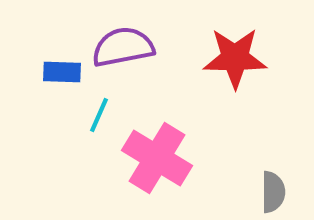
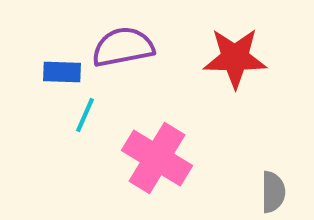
cyan line: moved 14 px left
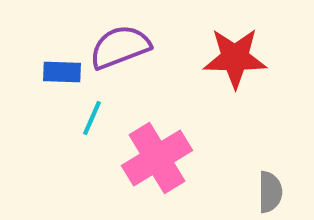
purple semicircle: moved 3 px left; rotated 10 degrees counterclockwise
cyan line: moved 7 px right, 3 px down
pink cross: rotated 28 degrees clockwise
gray semicircle: moved 3 px left
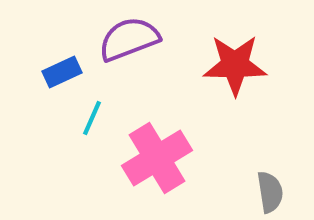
purple semicircle: moved 9 px right, 8 px up
red star: moved 7 px down
blue rectangle: rotated 27 degrees counterclockwise
gray semicircle: rotated 9 degrees counterclockwise
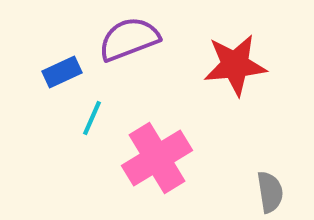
red star: rotated 6 degrees counterclockwise
